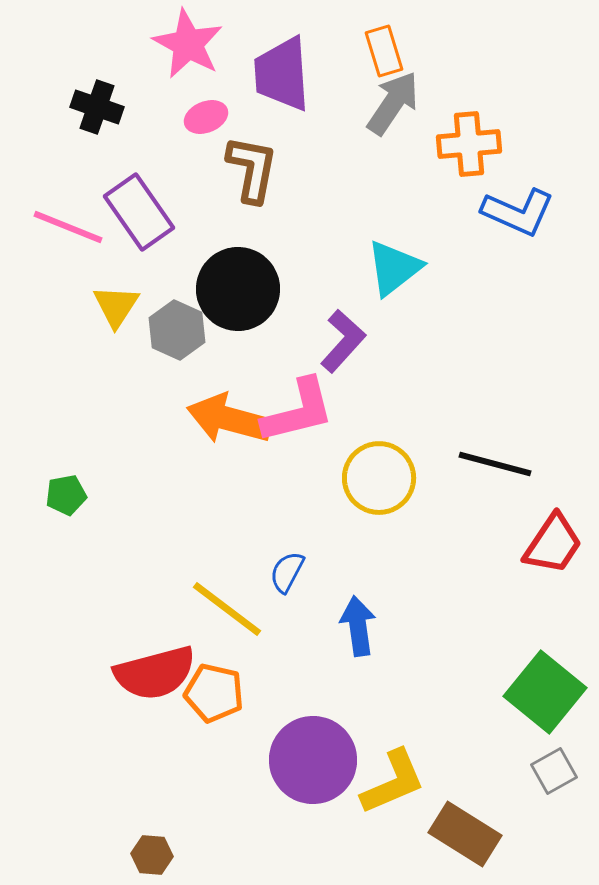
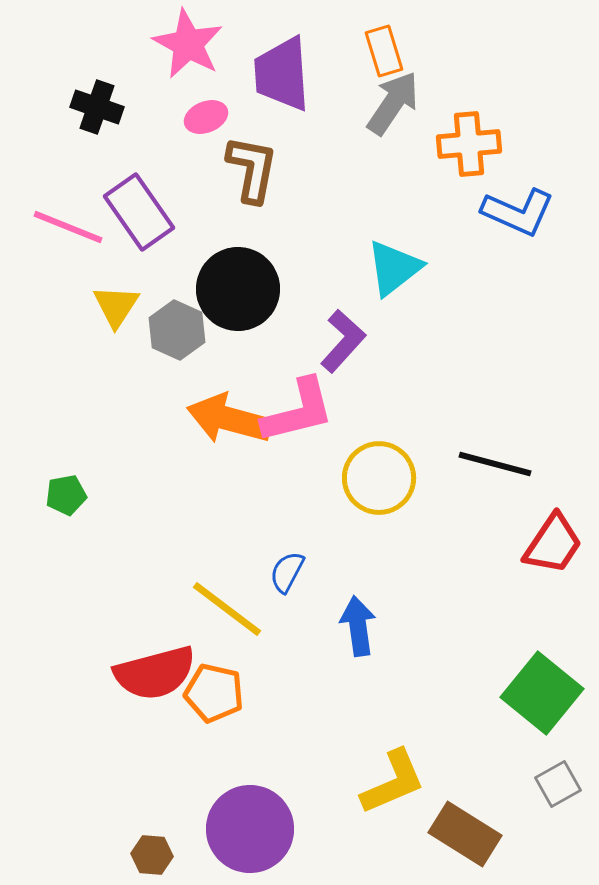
green square: moved 3 px left, 1 px down
purple circle: moved 63 px left, 69 px down
gray square: moved 4 px right, 13 px down
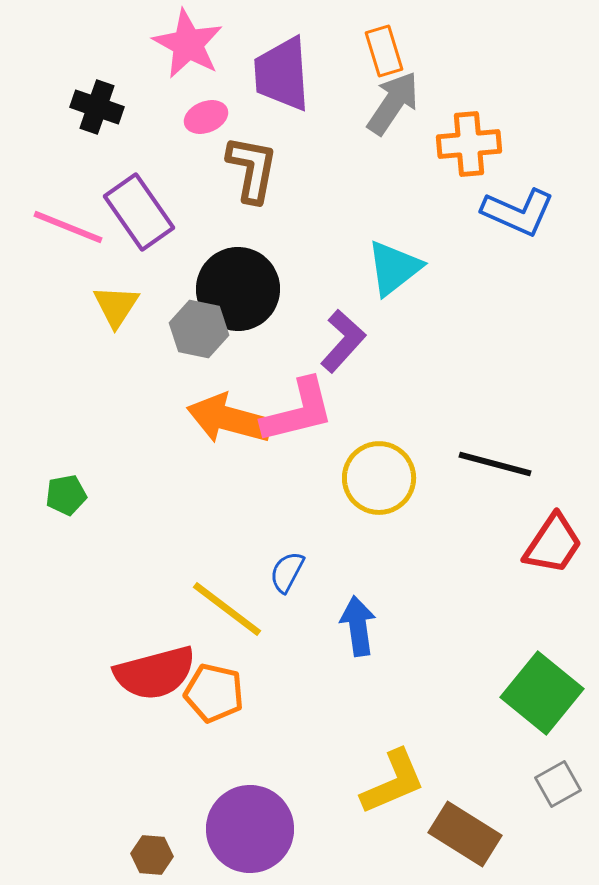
gray hexagon: moved 22 px right, 1 px up; rotated 12 degrees counterclockwise
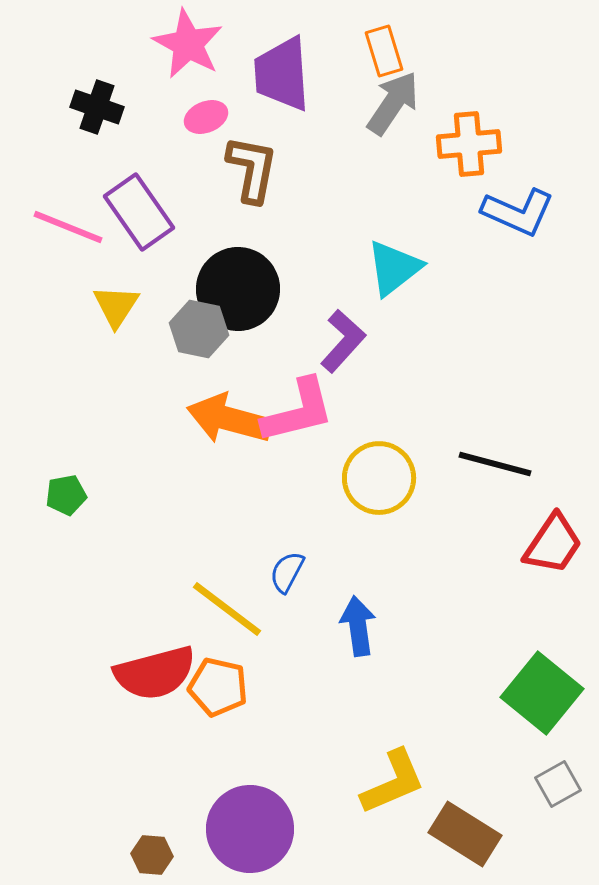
orange pentagon: moved 4 px right, 6 px up
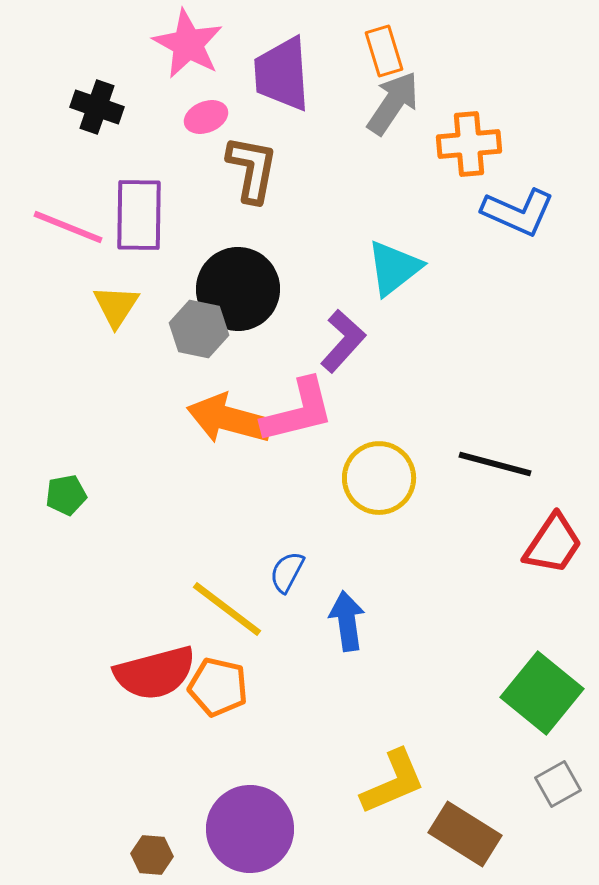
purple rectangle: moved 3 px down; rotated 36 degrees clockwise
blue arrow: moved 11 px left, 5 px up
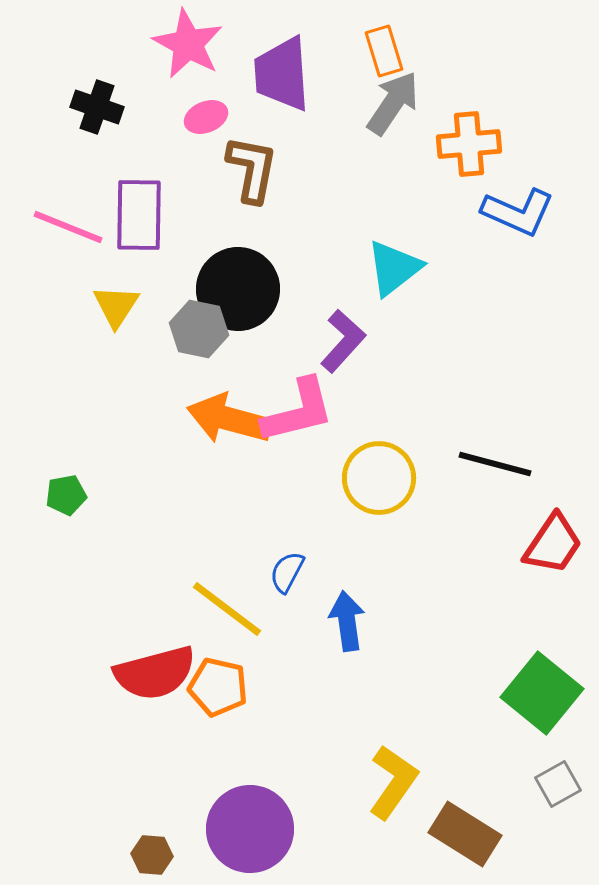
yellow L-shape: rotated 32 degrees counterclockwise
